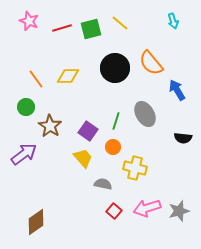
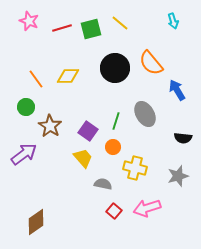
gray star: moved 1 px left, 35 px up
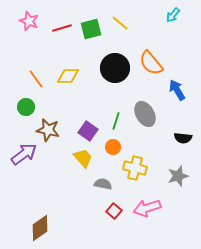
cyan arrow: moved 6 px up; rotated 56 degrees clockwise
brown star: moved 2 px left, 4 px down; rotated 20 degrees counterclockwise
brown diamond: moved 4 px right, 6 px down
